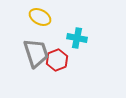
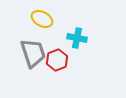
yellow ellipse: moved 2 px right, 2 px down
gray trapezoid: moved 3 px left
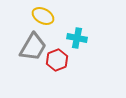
yellow ellipse: moved 1 px right, 3 px up
gray trapezoid: moved 6 px up; rotated 48 degrees clockwise
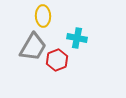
yellow ellipse: rotated 60 degrees clockwise
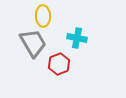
gray trapezoid: moved 4 px up; rotated 60 degrees counterclockwise
red hexagon: moved 2 px right, 4 px down
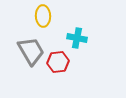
gray trapezoid: moved 2 px left, 8 px down
red hexagon: moved 1 px left, 2 px up; rotated 15 degrees clockwise
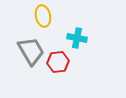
yellow ellipse: rotated 10 degrees counterclockwise
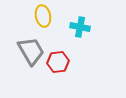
cyan cross: moved 3 px right, 11 px up
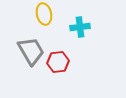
yellow ellipse: moved 1 px right, 2 px up
cyan cross: rotated 18 degrees counterclockwise
